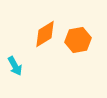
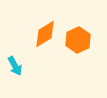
orange hexagon: rotated 15 degrees counterclockwise
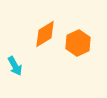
orange hexagon: moved 3 px down
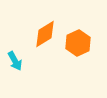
cyan arrow: moved 5 px up
